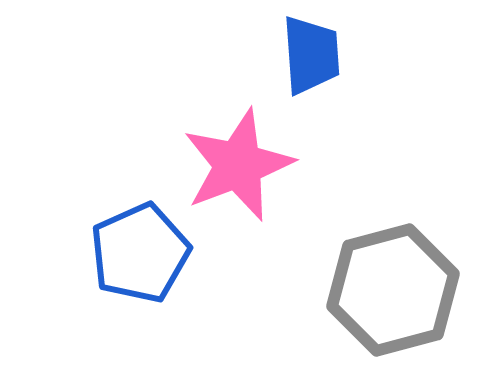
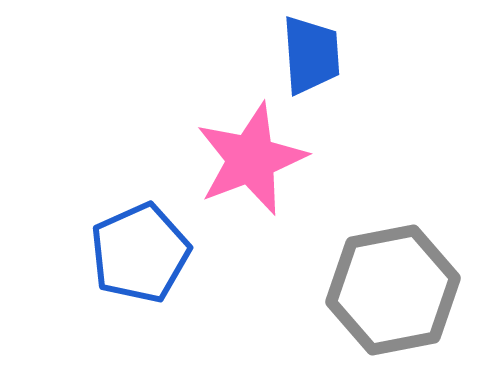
pink star: moved 13 px right, 6 px up
gray hexagon: rotated 4 degrees clockwise
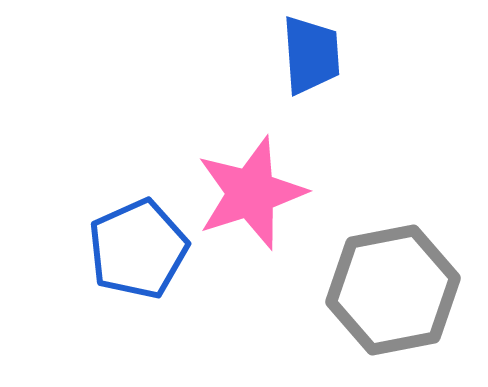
pink star: moved 34 px down; rotated 3 degrees clockwise
blue pentagon: moved 2 px left, 4 px up
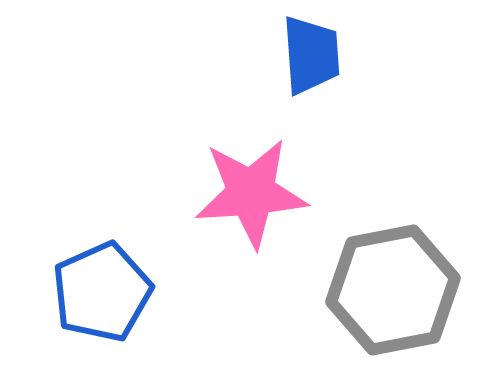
pink star: rotated 14 degrees clockwise
blue pentagon: moved 36 px left, 43 px down
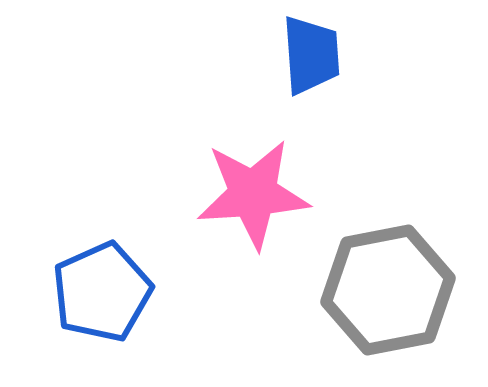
pink star: moved 2 px right, 1 px down
gray hexagon: moved 5 px left
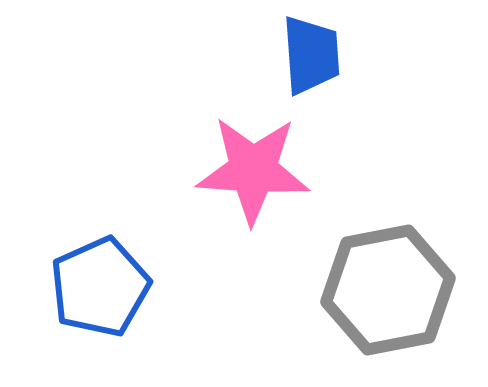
pink star: moved 24 px up; rotated 8 degrees clockwise
blue pentagon: moved 2 px left, 5 px up
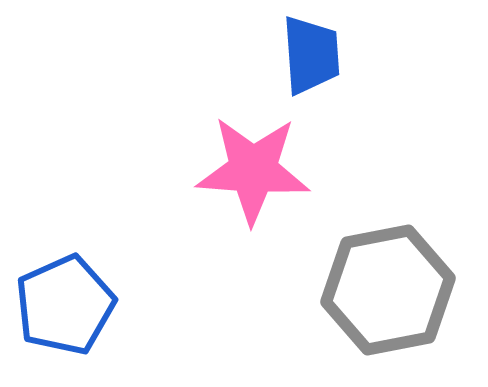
blue pentagon: moved 35 px left, 18 px down
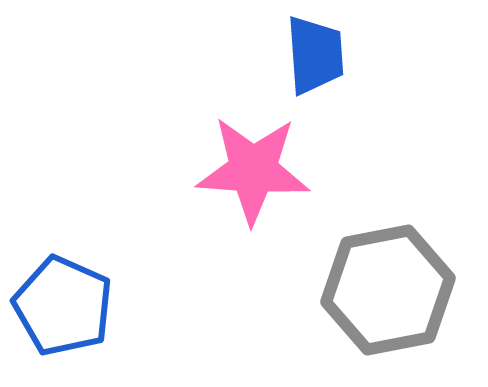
blue trapezoid: moved 4 px right
blue pentagon: moved 2 px left, 1 px down; rotated 24 degrees counterclockwise
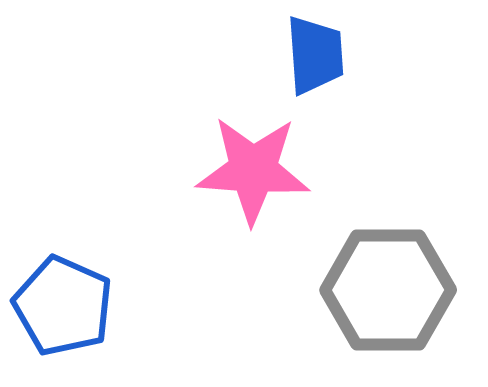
gray hexagon: rotated 11 degrees clockwise
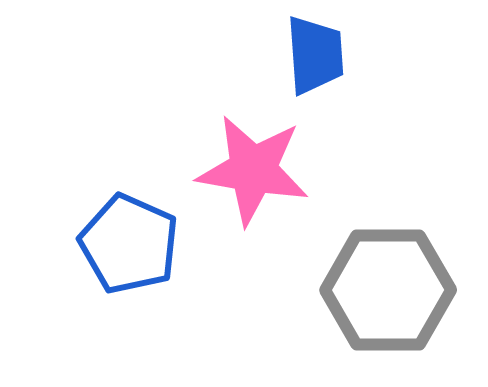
pink star: rotated 6 degrees clockwise
blue pentagon: moved 66 px right, 62 px up
